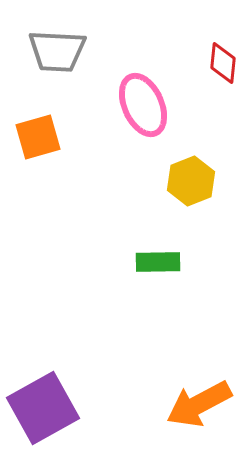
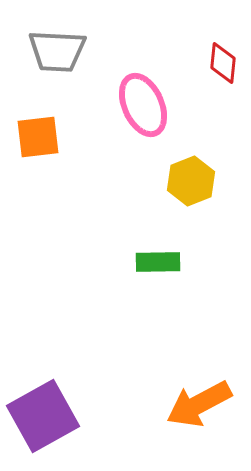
orange square: rotated 9 degrees clockwise
purple square: moved 8 px down
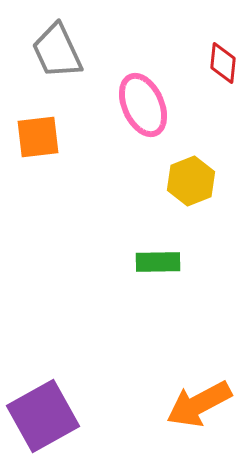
gray trapezoid: rotated 62 degrees clockwise
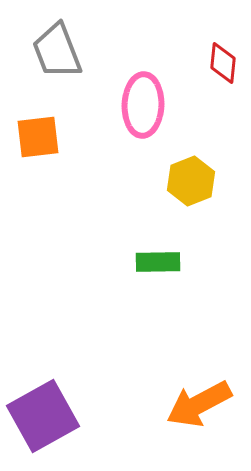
gray trapezoid: rotated 4 degrees clockwise
pink ellipse: rotated 26 degrees clockwise
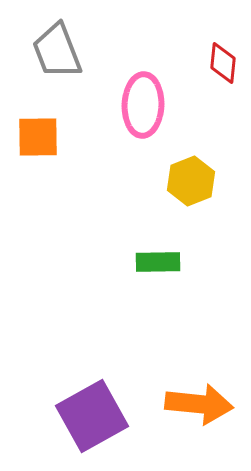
orange square: rotated 6 degrees clockwise
orange arrow: rotated 146 degrees counterclockwise
purple square: moved 49 px right
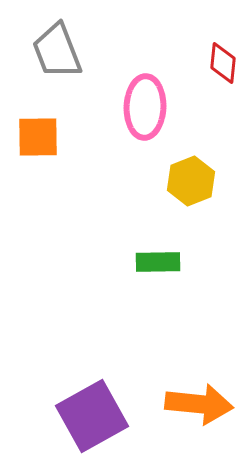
pink ellipse: moved 2 px right, 2 px down
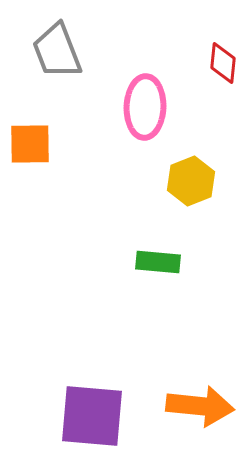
orange square: moved 8 px left, 7 px down
green rectangle: rotated 6 degrees clockwise
orange arrow: moved 1 px right, 2 px down
purple square: rotated 34 degrees clockwise
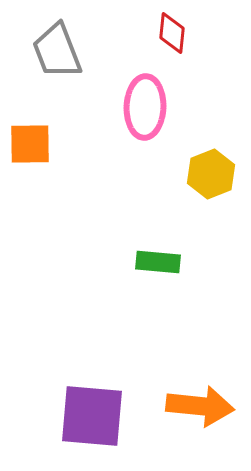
red diamond: moved 51 px left, 30 px up
yellow hexagon: moved 20 px right, 7 px up
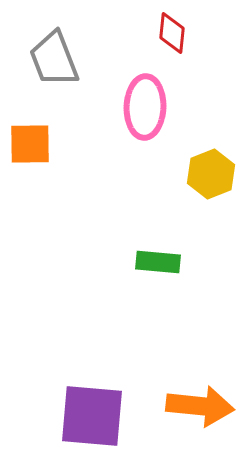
gray trapezoid: moved 3 px left, 8 px down
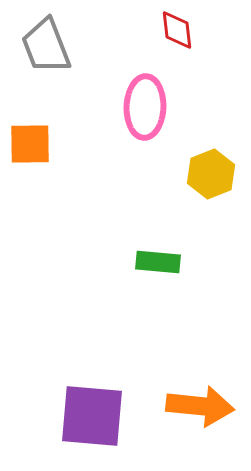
red diamond: moved 5 px right, 3 px up; rotated 12 degrees counterclockwise
gray trapezoid: moved 8 px left, 13 px up
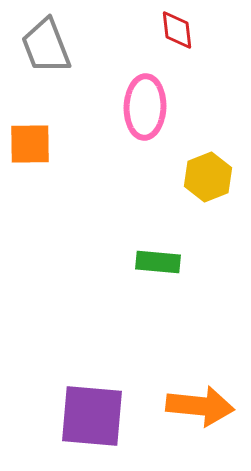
yellow hexagon: moved 3 px left, 3 px down
